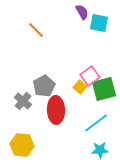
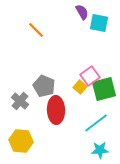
gray pentagon: rotated 20 degrees counterclockwise
gray cross: moved 3 px left
yellow hexagon: moved 1 px left, 4 px up
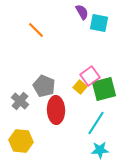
cyan line: rotated 20 degrees counterclockwise
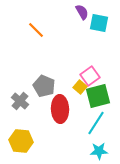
green square: moved 6 px left, 7 px down
red ellipse: moved 4 px right, 1 px up
cyan star: moved 1 px left, 1 px down
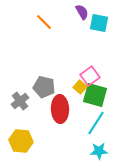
orange line: moved 8 px right, 8 px up
gray pentagon: moved 1 px down; rotated 10 degrees counterclockwise
green square: moved 3 px left, 1 px up; rotated 30 degrees clockwise
gray cross: rotated 12 degrees clockwise
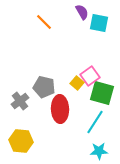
yellow square: moved 3 px left, 4 px up
green square: moved 7 px right, 2 px up
cyan line: moved 1 px left, 1 px up
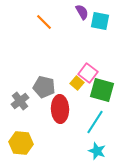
cyan square: moved 1 px right, 2 px up
pink square: moved 2 px left, 3 px up; rotated 18 degrees counterclockwise
green square: moved 3 px up
yellow hexagon: moved 2 px down
cyan star: moved 2 px left; rotated 24 degrees clockwise
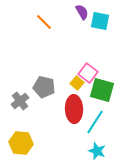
red ellipse: moved 14 px right
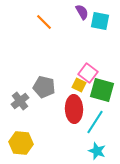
yellow square: moved 2 px right, 2 px down; rotated 16 degrees counterclockwise
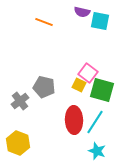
purple semicircle: rotated 133 degrees clockwise
orange line: rotated 24 degrees counterclockwise
red ellipse: moved 11 px down
yellow hexagon: moved 3 px left; rotated 15 degrees clockwise
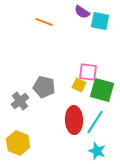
purple semicircle: rotated 21 degrees clockwise
pink square: moved 1 px up; rotated 30 degrees counterclockwise
